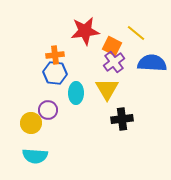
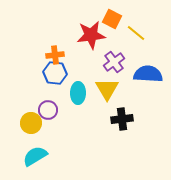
red star: moved 6 px right, 4 px down
orange square: moved 27 px up
blue semicircle: moved 4 px left, 11 px down
cyan ellipse: moved 2 px right
cyan semicircle: rotated 145 degrees clockwise
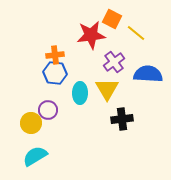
cyan ellipse: moved 2 px right
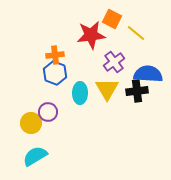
blue hexagon: rotated 15 degrees clockwise
purple circle: moved 2 px down
black cross: moved 15 px right, 28 px up
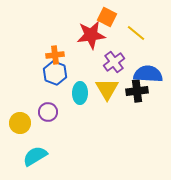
orange square: moved 5 px left, 2 px up
yellow circle: moved 11 px left
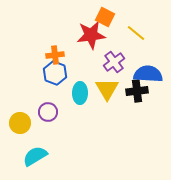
orange square: moved 2 px left
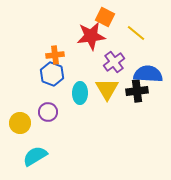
red star: moved 1 px down
blue hexagon: moved 3 px left, 1 px down
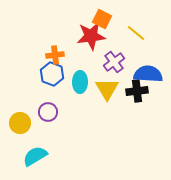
orange square: moved 3 px left, 2 px down
cyan ellipse: moved 11 px up
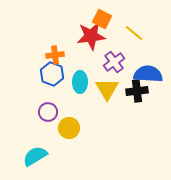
yellow line: moved 2 px left
yellow circle: moved 49 px right, 5 px down
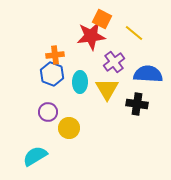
black cross: moved 13 px down; rotated 15 degrees clockwise
